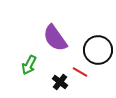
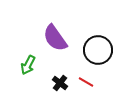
green arrow: moved 1 px left
red line: moved 6 px right, 10 px down
black cross: moved 1 px down
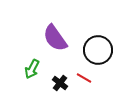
green arrow: moved 4 px right, 4 px down
red line: moved 2 px left, 4 px up
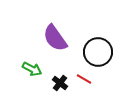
black circle: moved 2 px down
green arrow: rotated 90 degrees counterclockwise
red line: moved 1 px down
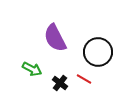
purple semicircle: rotated 8 degrees clockwise
